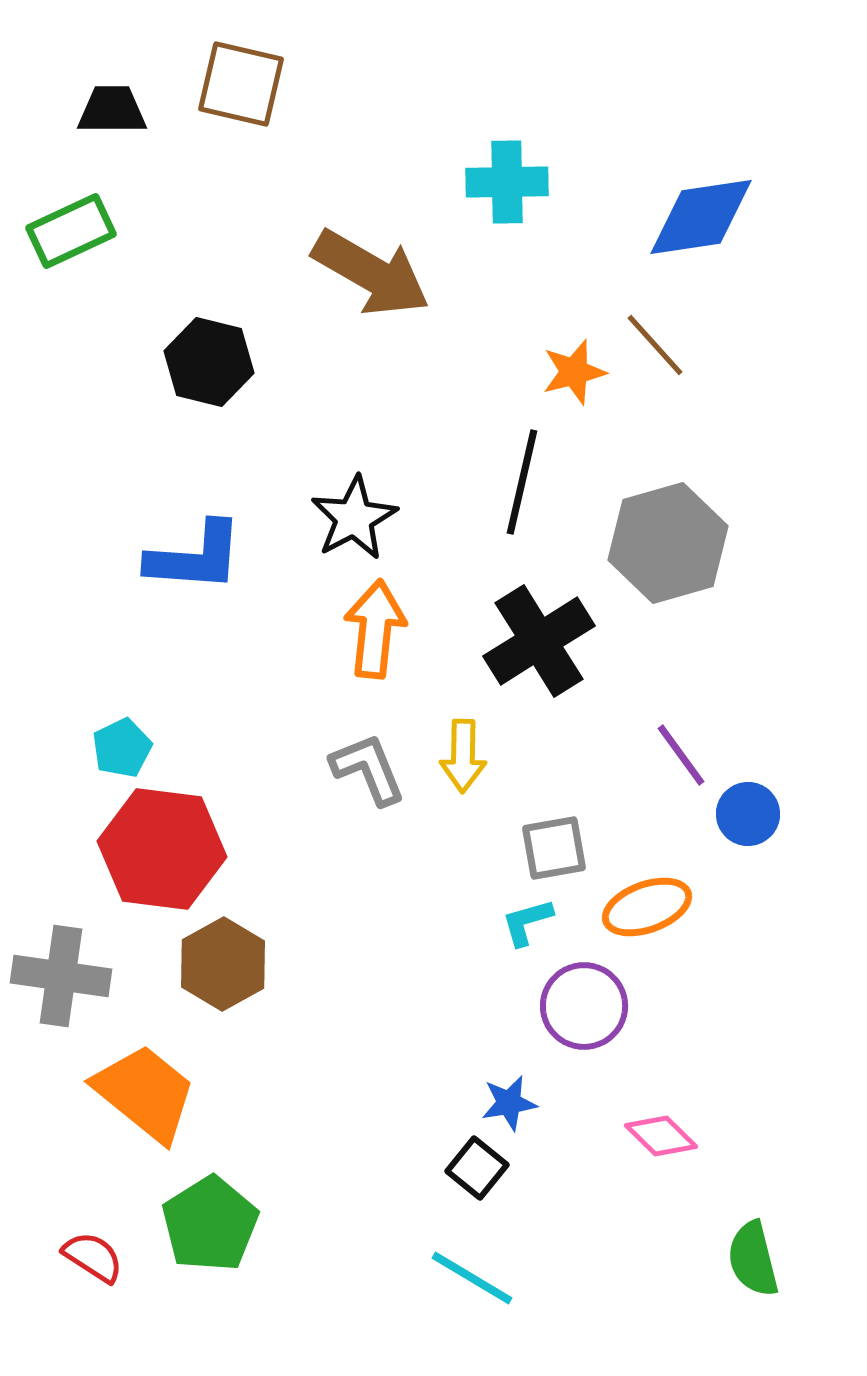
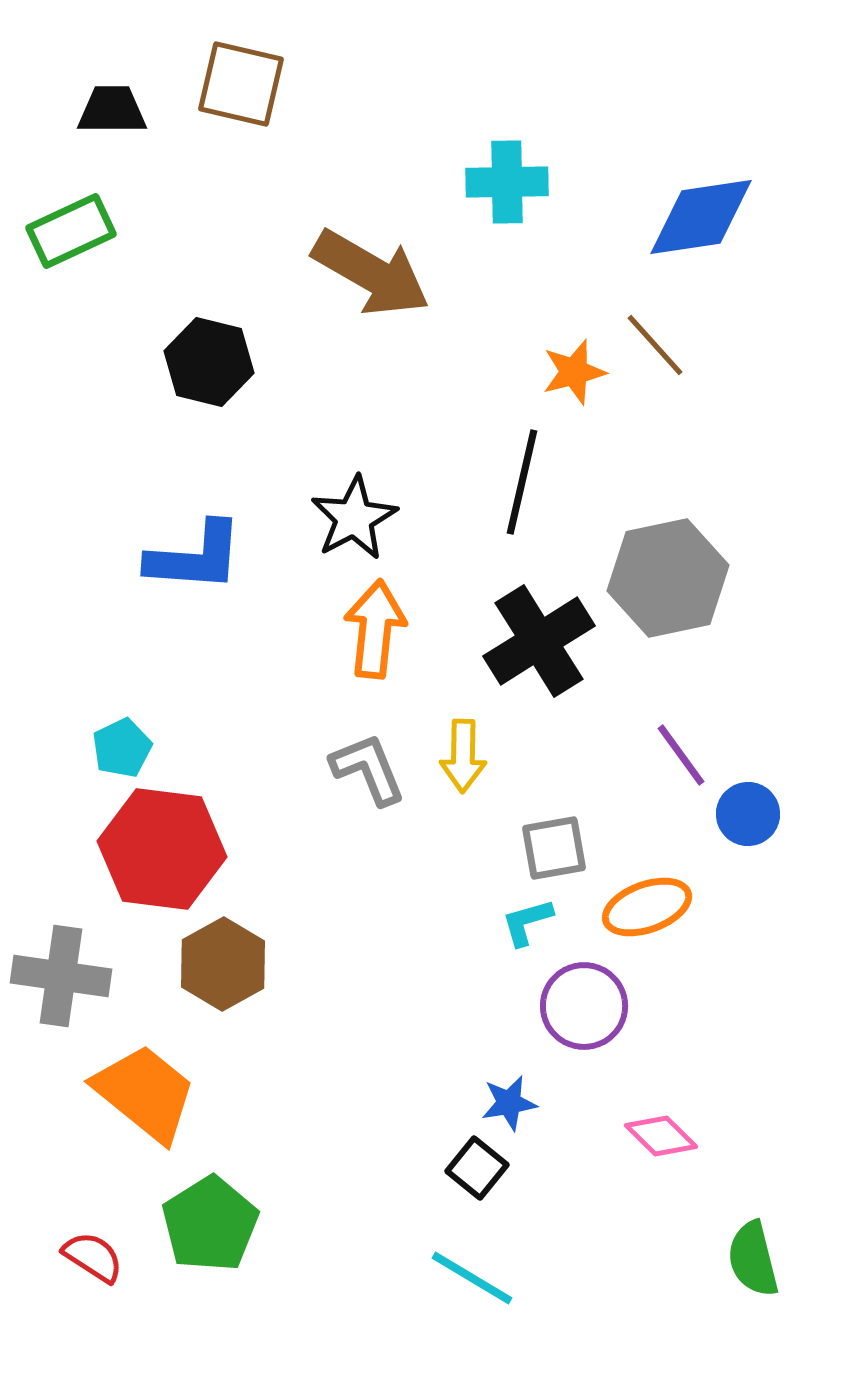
gray hexagon: moved 35 px down; rotated 4 degrees clockwise
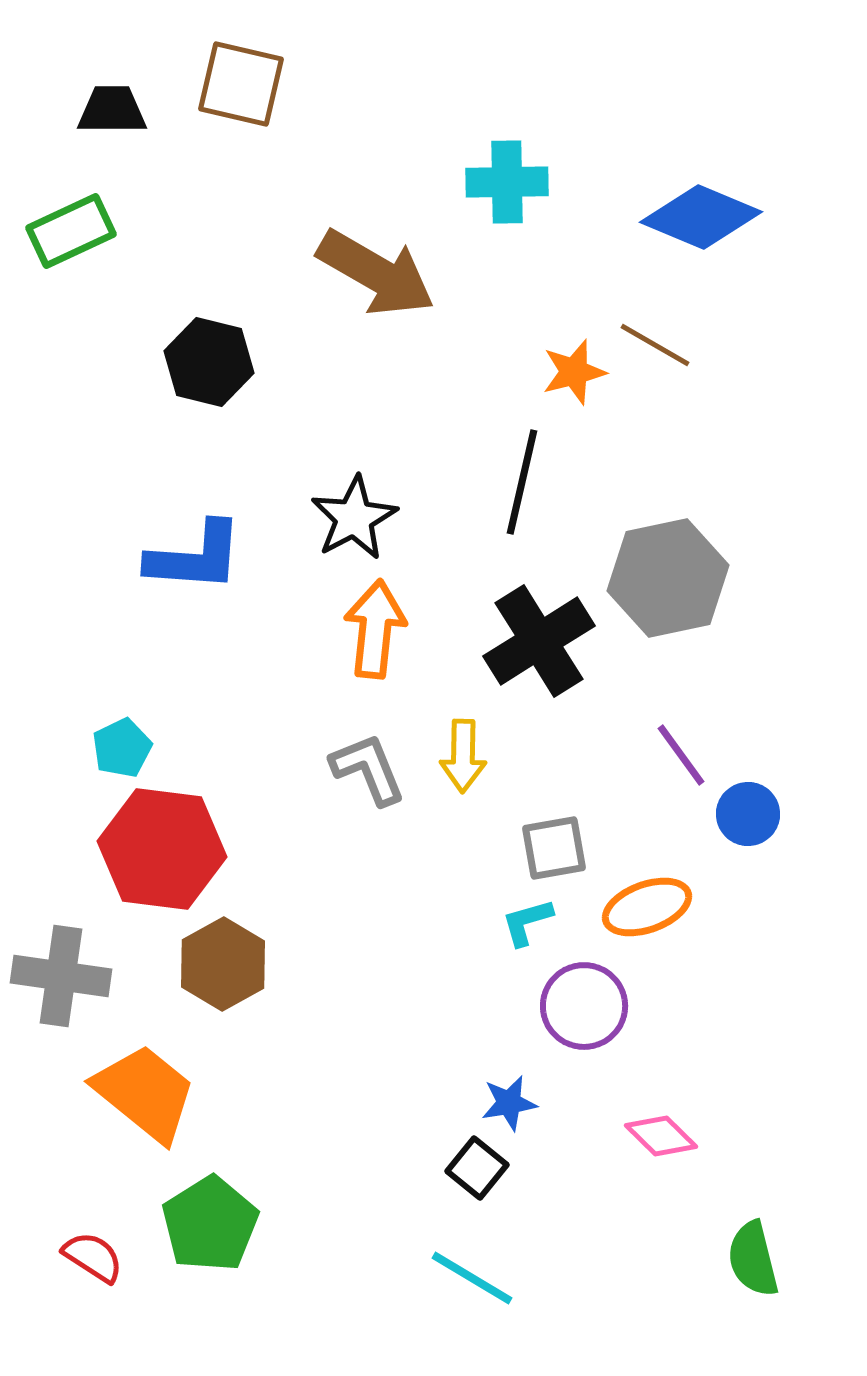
blue diamond: rotated 31 degrees clockwise
brown arrow: moved 5 px right
brown line: rotated 18 degrees counterclockwise
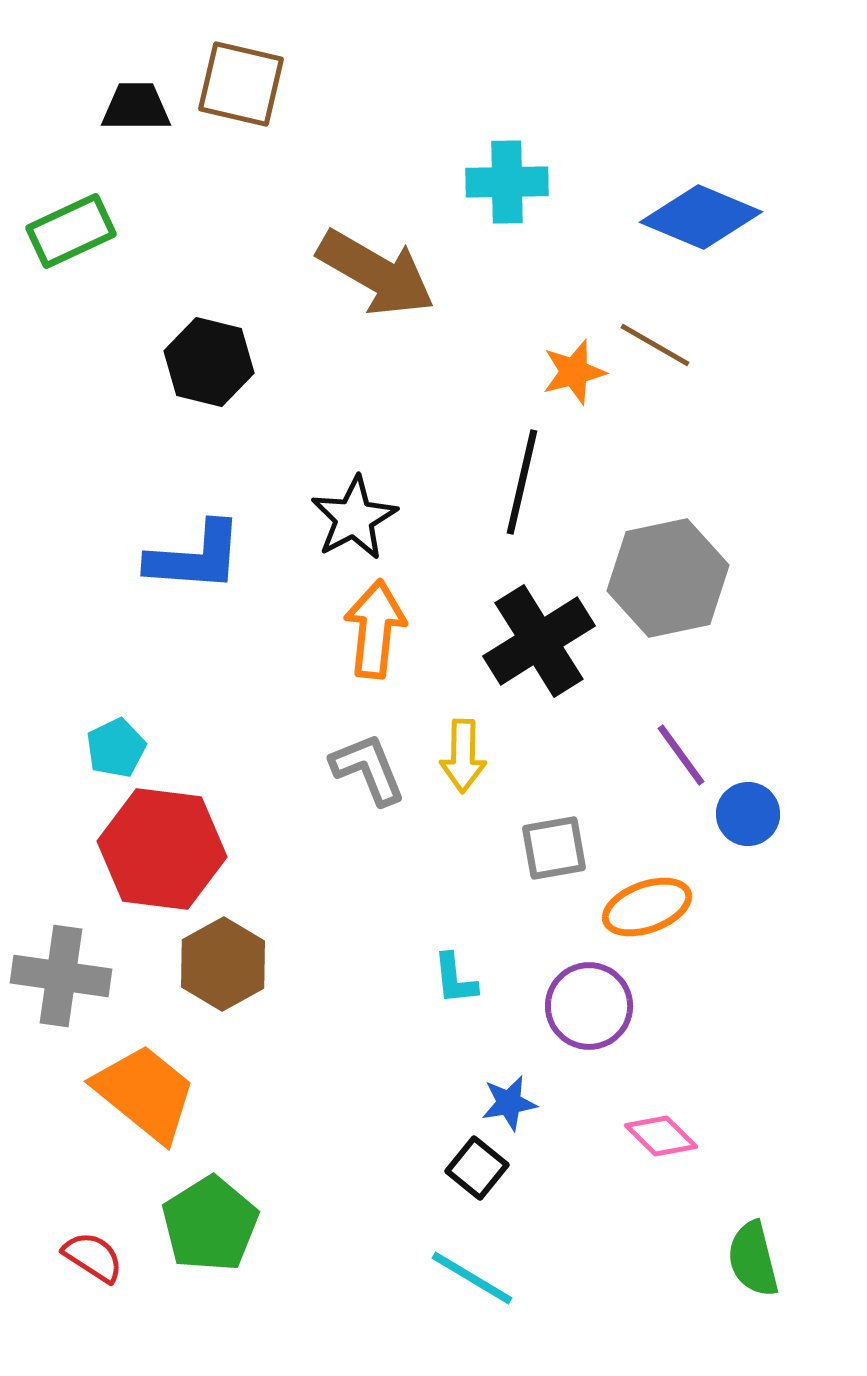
black trapezoid: moved 24 px right, 3 px up
cyan pentagon: moved 6 px left
cyan L-shape: moved 72 px left, 57 px down; rotated 80 degrees counterclockwise
purple circle: moved 5 px right
